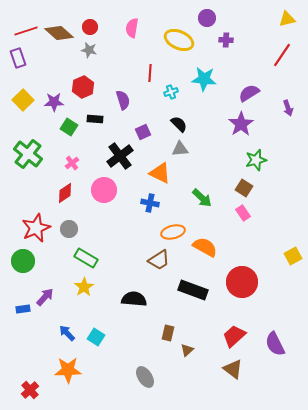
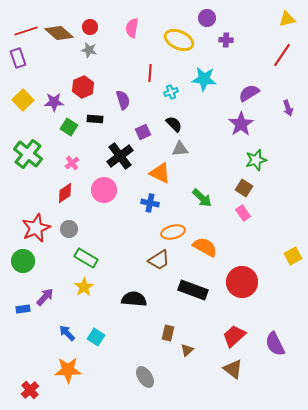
black semicircle at (179, 124): moved 5 px left
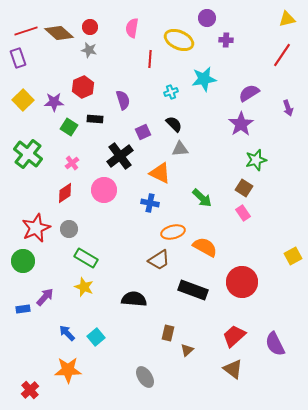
red line at (150, 73): moved 14 px up
cyan star at (204, 79): rotated 15 degrees counterclockwise
yellow star at (84, 287): rotated 18 degrees counterclockwise
cyan square at (96, 337): rotated 18 degrees clockwise
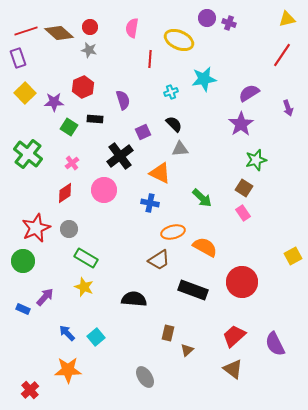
purple cross at (226, 40): moved 3 px right, 17 px up; rotated 16 degrees clockwise
yellow square at (23, 100): moved 2 px right, 7 px up
blue rectangle at (23, 309): rotated 32 degrees clockwise
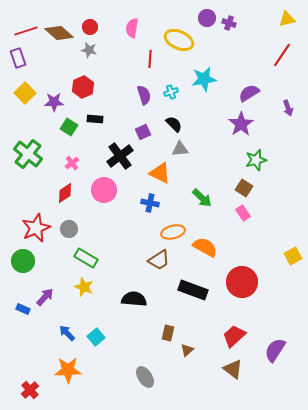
purple semicircle at (123, 100): moved 21 px right, 5 px up
purple semicircle at (275, 344): moved 6 px down; rotated 60 degrees clockwise
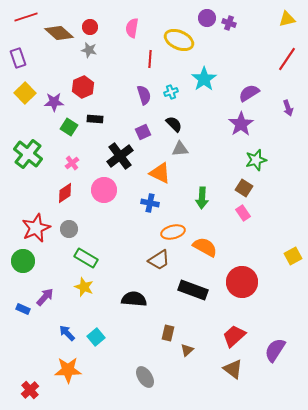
red line at (26, 31): moved 14 px up
red line at (282, 55): moved 5 px right, 4 px down
cyan star at (204, 79): rotated 25 degrees counterclockwise
green arrow at (202, 198): rotated 50 degrees clockwise
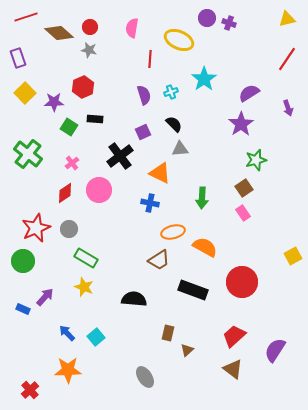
brown square at (244, 188): rotated 24 degrees clockwise
pink circle at (104, 190): moved 5 px left
